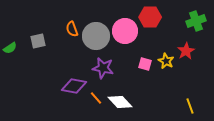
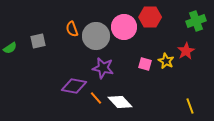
pink circle: moved 1 px left, 4 px up
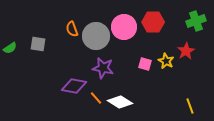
red hexagon: moved 3 px right, 5 px down
gray square: moved 3 px down; rotated 21 degrees clockwise
white diamond: rotated 15 degrees counterclockwise
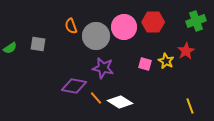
orange semicircle: moved 1 px left, 3 px up
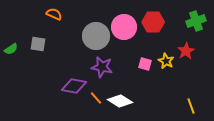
orange semicircle: moved 17 px left, 12 px up; rotated 133 degrees clockwise
green semicircle: moved 1 px right, 1 px down
purple star: moved 1 px left, 1 px up
white diamond: moved 1 px up
yellow line: moved 1 px right
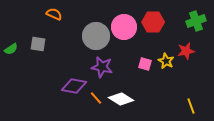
red star: rotated 18 degrees clockwise
white diamond: moved 1 px right, 2 px up
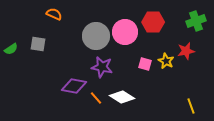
pink circle: moved 1 px right, 5 px down
white diamond: moved 1 px right, 2 px up
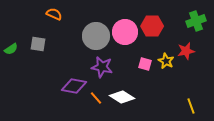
red hexagon: moved 1 px left, 4 px down
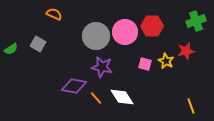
gray square: rotated 21 degrees clockwise
white diamond: rotated 25 degrees clockwise
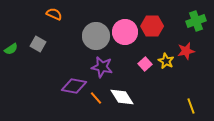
pink square: rotated 32 degrees clockwise
